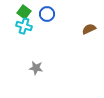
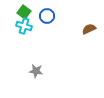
blue circle: moved 2 px down
gray star: moved 3 px down
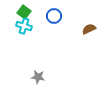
blue circle: moved 7 px right
gray star: moved 2 px right, 6 px down
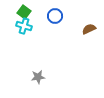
blue circle: moved 1 px right
gray star: rotated 16 degrees counterclockwise
